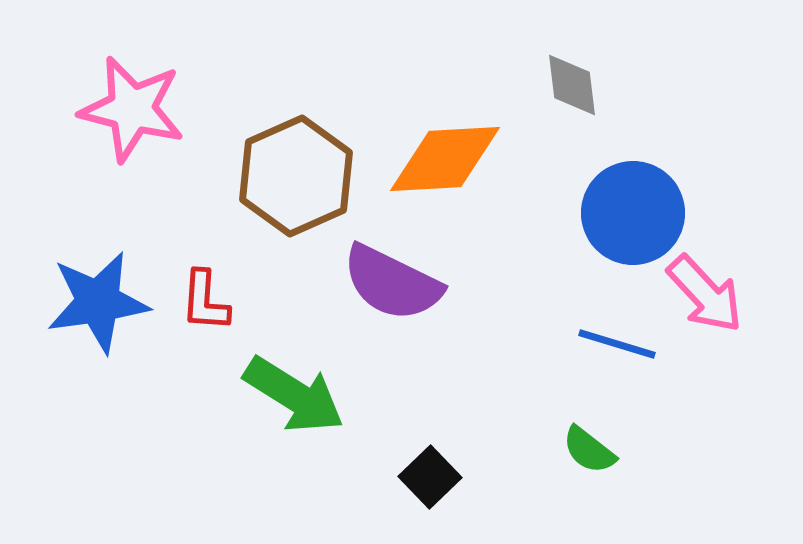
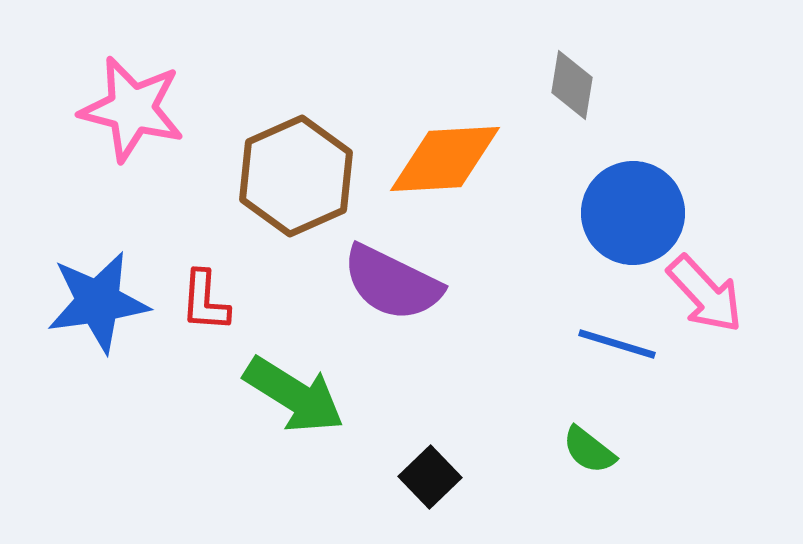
gray diamond: rotated 16 degrees clockwise
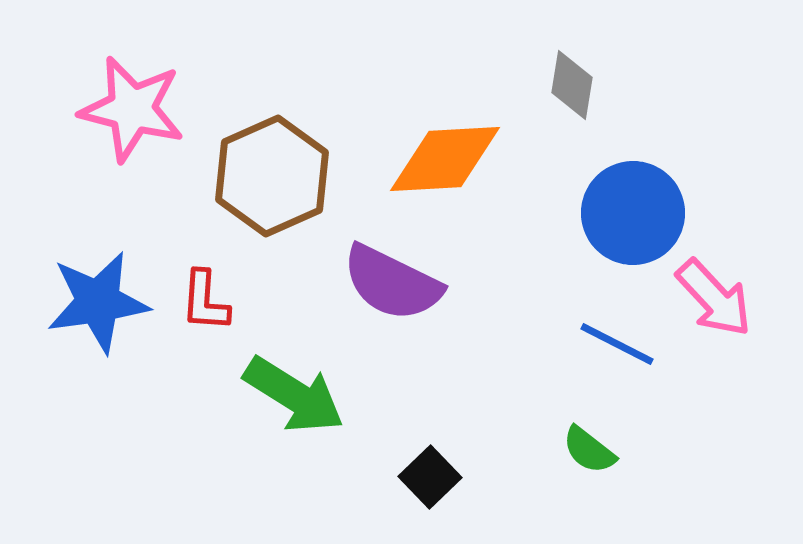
brown hexagon: moved 24 px left
pink arrow: moved 9 px right, 4 px down
blue line: rotated 10 degrees clockwise
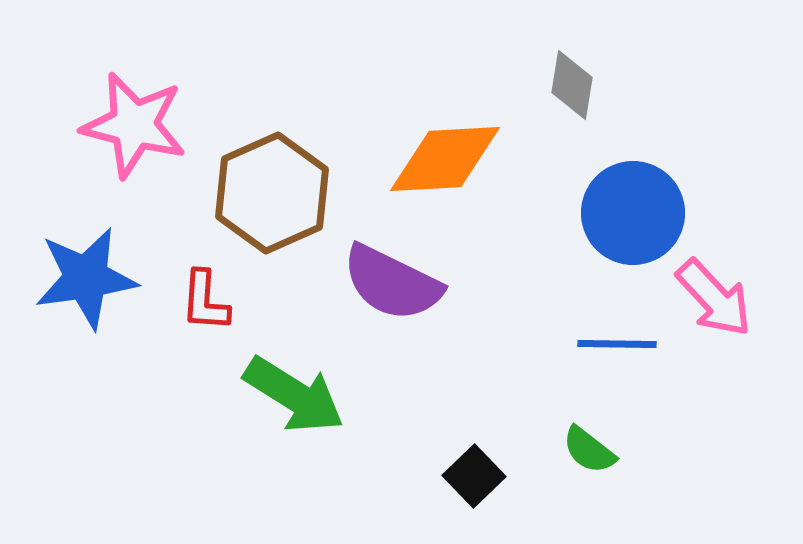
pink star: moved 2 px right, 16 px down
brown hexagon: moved 17 px down
blue star: moved 12 px left, 24 px up
blue line: rotated 26 degrees counterclockwise
black square: moved 44 px right, 1 px up
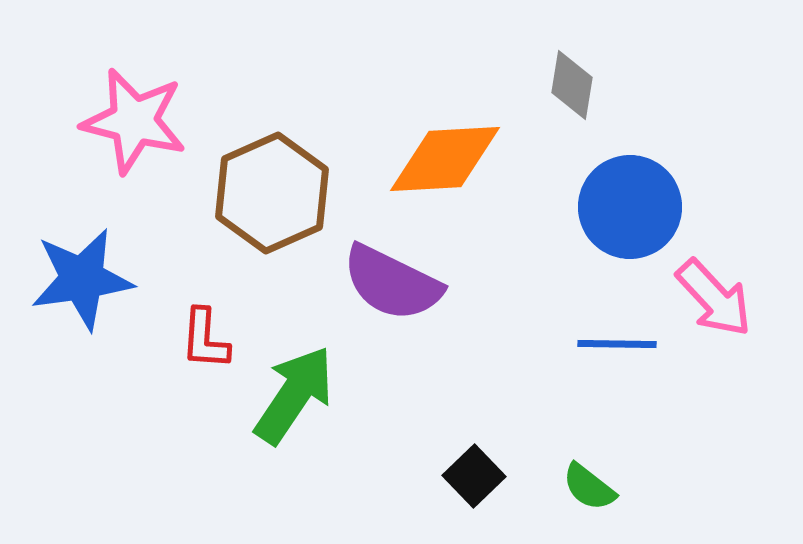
pink star: moved 4 px up
blue circle: moved 3 px left, 6 px up
blue star: moved 4 px left, 1 px down
red L-shape: moved 38 px down
green arrow: rotated 88 degrees counterclockwise
green semicircle: moved 37 px down
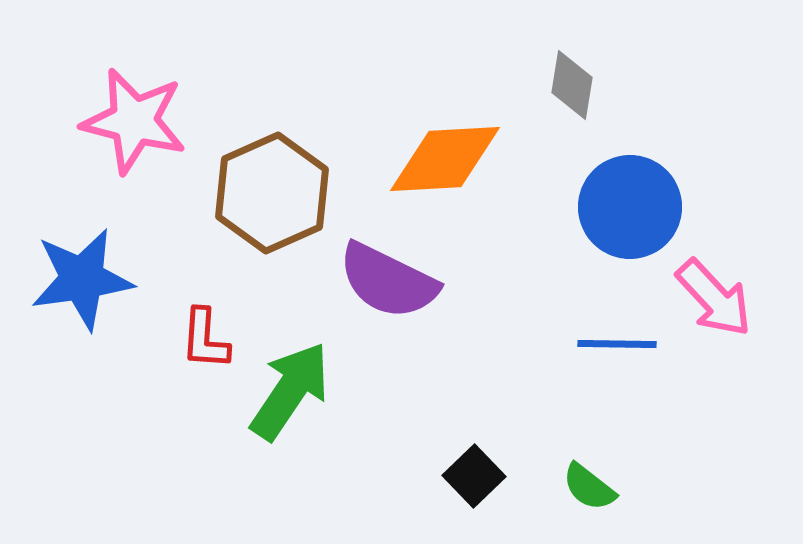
purple semicircle: moved 4 px left, 2 px up
green arrow: moved 4 px left, 4 px up
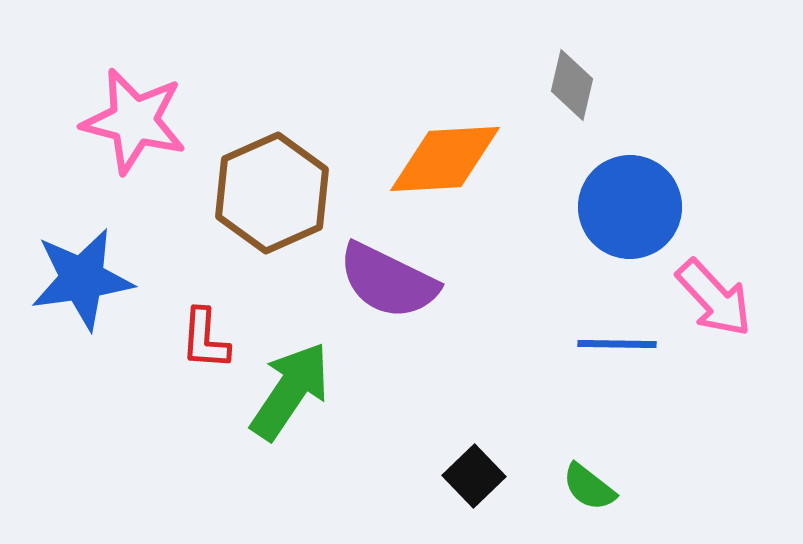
gray diamond: rotated 4 degrees clockwise
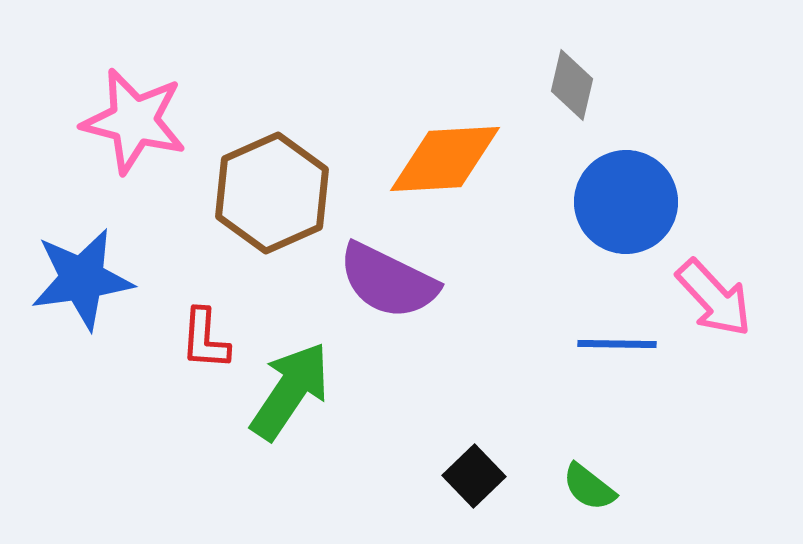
blue circle: moved 4 px left, 5 px up
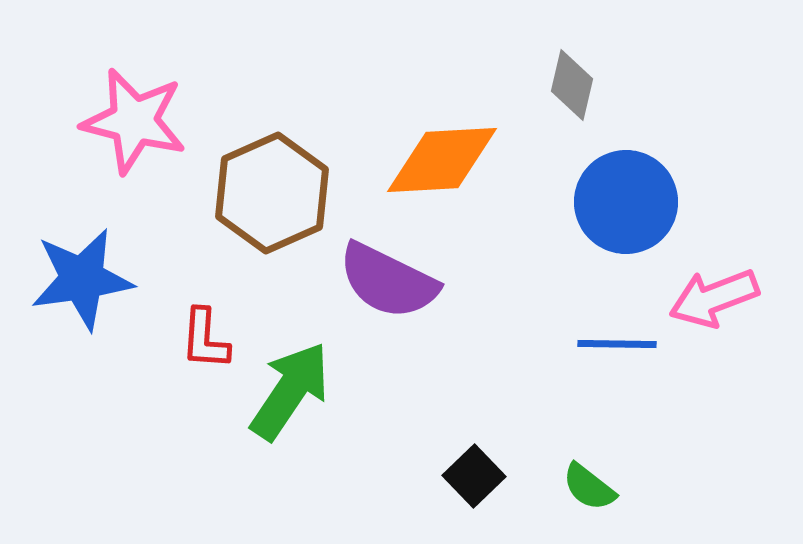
orange diamond: moved 3 px left, 1 px down
pink arrow: rotated 112 degrees clockwise
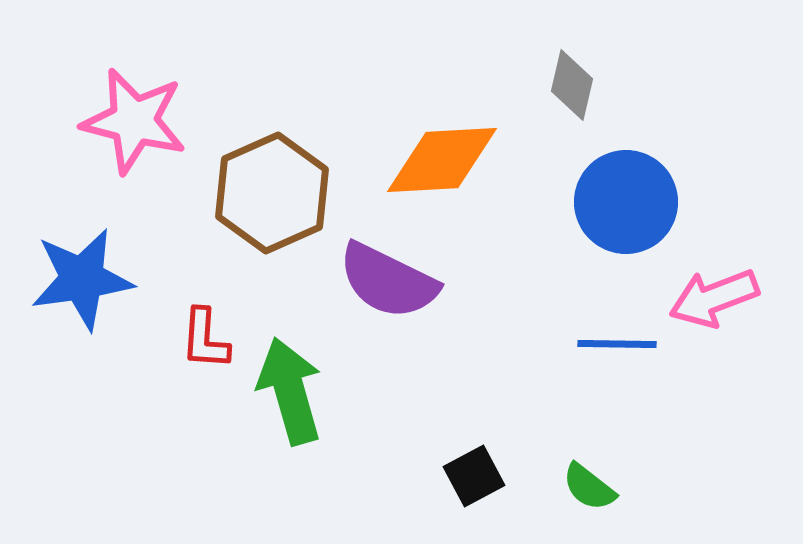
green arrow: rotated 50 degrees counterclockwise
black square: rotated 16 degrees clockwise
